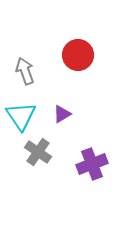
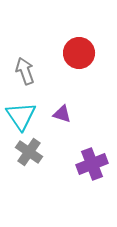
red circle: moved 1 px right, 2 px up
purple triangle: rotated 48 degrees clockwise
gray cross: moved 9 px left
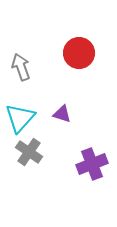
gray arrow: moved 4 px left, 4 px up
cyan triangle: moved 1 px left, 2 px down; rotated 16 degrees clockwise
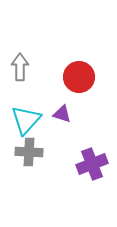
red circle: moved 24 px down
gray arrow: moved 1 px left; rotated 20 degrees clockwise
cyan triangle: moved 6 px right, 2 px down
gray cross: rotated 32 degrees counterclockwise
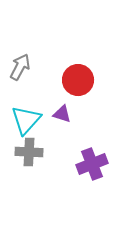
gray arrow: rotated 28 degrees clockwise
red circle: moved 1 px left, 3 px down
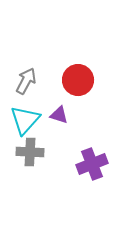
gray arrow: moved 6 px right, 14 px down
purple triangle: moved 3 px left, 1 px down
cyan triangle: moved 1 px left
gray cross: moved 1 px right
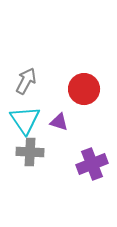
red circle: moved 6 px right, 9 px down
purple triangle: moved 7 px down
cyan triangle: rotated 16 degrees counterclockwise
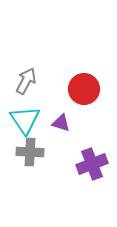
purple triangle: moved 2 px right, 1 px down
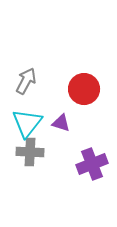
cyan triangle: moved 2 px right, 3 px down; rotated 12 degrees clockwise
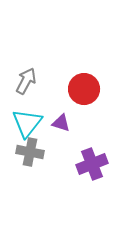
gray cross: rotated 8 degrees clockwise
